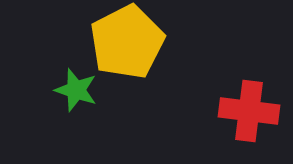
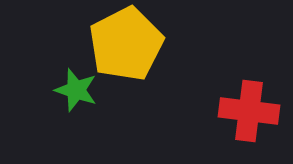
yellow pentagon: moved 1 px left, 2 px down
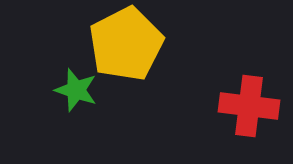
red cross: moved 5 px up
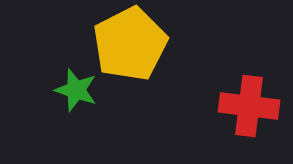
yellow pentagon: moved 4 px right
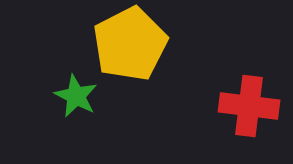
green star: moved 6 px down; rotated 9 degrees clockwise
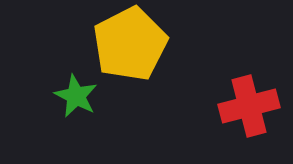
red cross: rotated 22 degrees counterclockwise
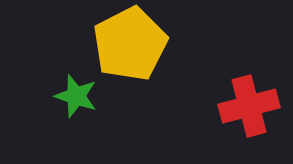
green star: rotated 9 degrees counterclockwise
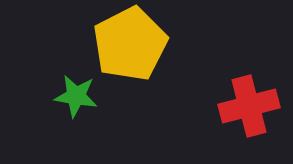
green star: rotated 9 degrees counterclockwise
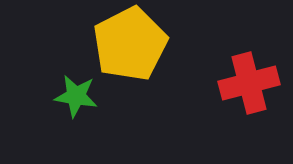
red cross: moved 23 px up
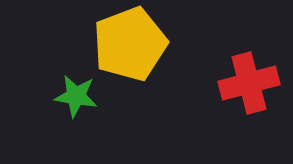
yellow pentagon: rotated 6 degrees clockwise
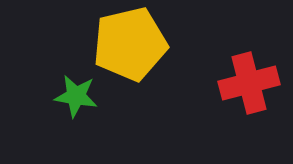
yellow pentagon: rotated 8 degrees clockwise
